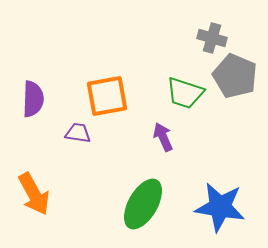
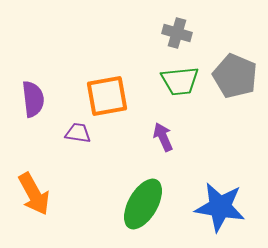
gray cross: moved 35 px left, 5 px up
green trapezoid: moved 5 px left, 12 px up; rotated 24 degrees counterclockwise
purple semicircle: rotated 9 degrees counterclockwise
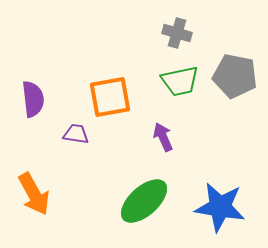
gray pentagon: rotated 12 degrees counterclockwise
green trapezoid: rotated 6 degrees counterclockwise
orange square: moved 3 px right, 1 px down
purple trapezoid: moved 2 px left, 1 px down
green ellipse: moved 1 px right, 3 px up; rotated 18 degrees clockwise
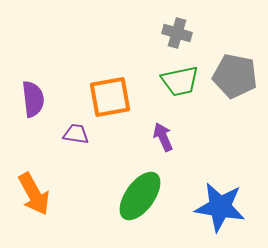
green ellipse: moved 4 px left, 5 px up; rotated 12 degrees counterclockwise
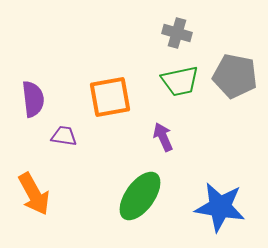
purple trapezoid: moved 12 px left, 2 px down
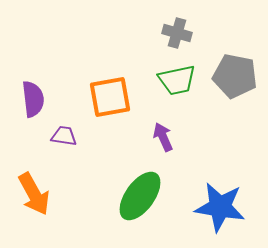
green trapezoid: moved 3 px left, 1 px up
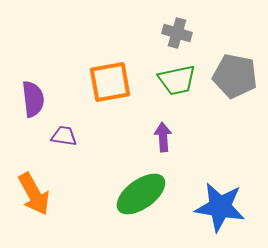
orange square: moved 15 px up
purple arrow: rotated 20 degrees clockwise
green ellipse: moved 1 px right, 2 px up; rotated 18 degrees clockwise
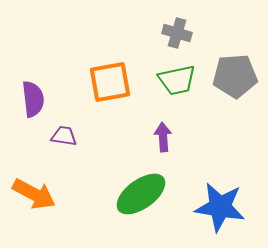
gray pentagon: rotated 15 degrees counterclockwise
orange arrow: rotated 33 degrees counterclockwise
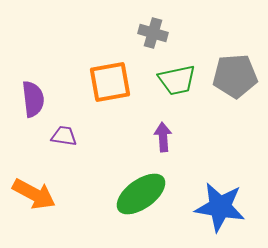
gray cross: moved 24 px left
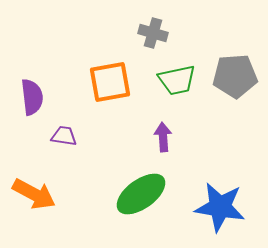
purple semicircle: moved 1 px left, 2 px up
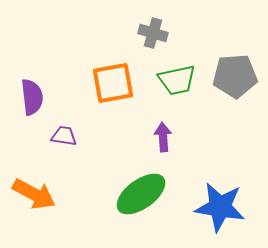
orange square: moved 3 px right, 1 px down
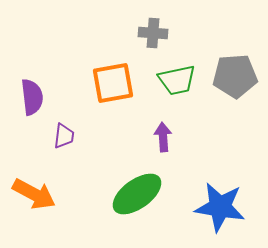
gray cross: rotated 12 degrees counterclockwise
purple trapezoid: rotated 88 degrees clockwise
green ellipse: moved 4 px left
